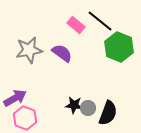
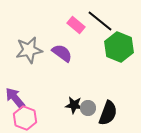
purple arrow: rotated 100 degrees counterclockwise
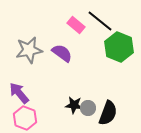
purple arrow: moved 4 px right, 5 px up
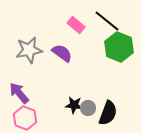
black line: moved 7 px right
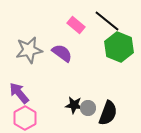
pink hexagon: rotated 10 degrees clockwise
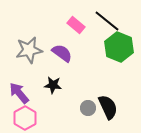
black star: moved 21 px left, 20 px up
black semicircle: moved 6 px up; rotated 45 degrees counterclockwise
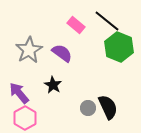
gray star: rotated 20 degrees counterclockwise
black star: rotated 24 degrees clockwise
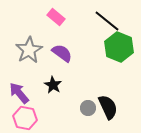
pink rectangle: moved 20 px left, 8 px up
pink hexagon: rotated 20 degrees counterclockwise
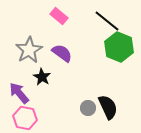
pink rectangle: moved 3 px right, 1 px up
black star: moved 11 px left, 8 px up
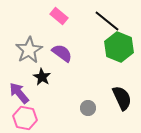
black semicircle: moved 14 px right, 9 px up
